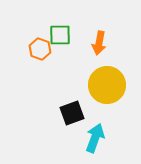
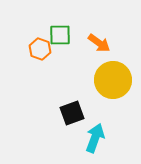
orange arrow: rotated 65 degrees counterclockwise
yellow circle: moved 6 px right, 5 px up
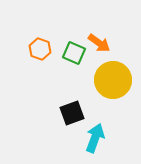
green square: moved 14 px right, 18 px down; rotated 25 degrees clockwise
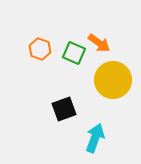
black square: moved 8 px left, 4 px up
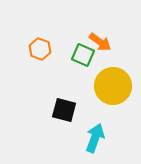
orange arrow: moved 1 px right, 1 px up
green square: moved 9 px right, 2 px down
yellow circle: moved 6 px down
black square: moved 1 px down; rotated 35 degrees clockwise
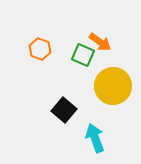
black square: rotated 25 degrees clockwise
cyan arrow: rotated 40 degrees counterclockwise
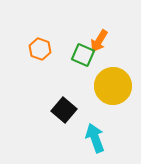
orange arrow: moved 1 px left, 1 px up; rotated 85 degrees clockwise
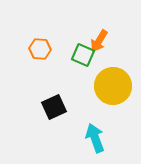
orange hexagon: rotated 15 degrees counterclockwise
black square: moved 10 px left, 3 px up; rotated 25 degrees clockwise
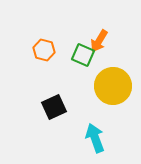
orange hexagon: moved 4 px right, 1 px down; rotated 10 degrees clockwise
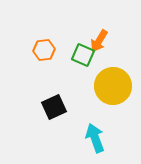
orange hexagon: rotated 20 degrees counterclockwise
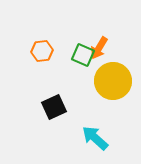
orange arrow: moved 7 px down
orange hexagon: moved 2 px left, 1 px down
yellow circle: moved 5 px up
cyan arrow: rotated 28 degrees counterclockwise
